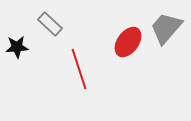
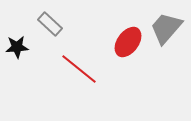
red line: rotated 33 degrees counterclockwise
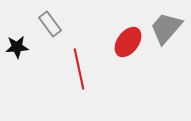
gray rectangle: rotated 10 degrees clockwise
red line: rotated 39 degrees clockwise
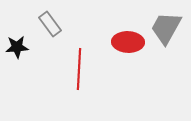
gray trapezoid: rotated 12 degrees counterclockwise
red ellipse: rotated 56 degrees clockwise
red line: rotated 15 degrees clockwise
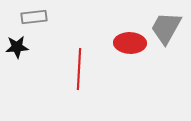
gray rectangle: moved 16 px left, 7 px up; rotated 60 degrees counterclockwise
red ellipse: moved 2 px right, 1 px down
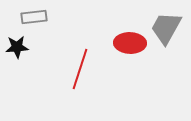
red line: moved 1 px right; rotated 15 degrees clockwise
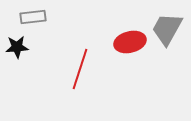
gray rectangle: moved 1 px left
gray trapezoid: moved 1 px right, 1 px down
red ellipse: moved 1 px up; rotated 16 degrees counterclockwise
